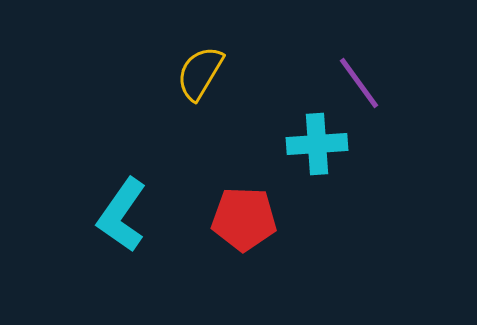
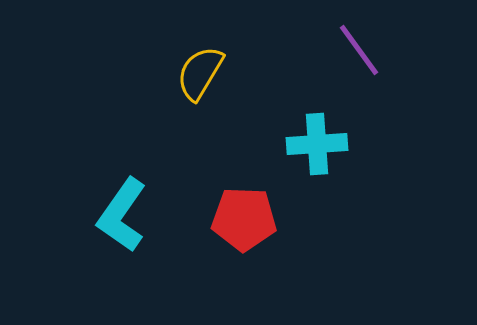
purple line: moved 33 px up
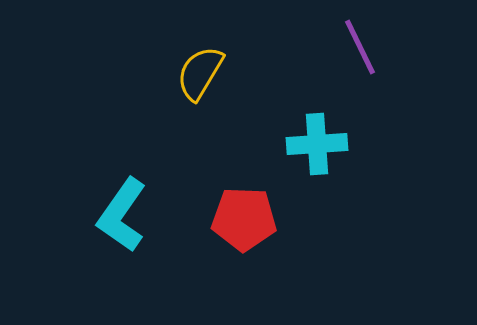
purple line: moved 1 px right, 3 px up; rotated 10 degrees clockwise
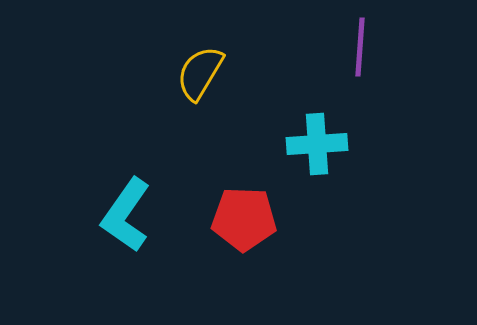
purple line: rotated 30 degrees clockwise
cyan L-shape: moved 4 px right
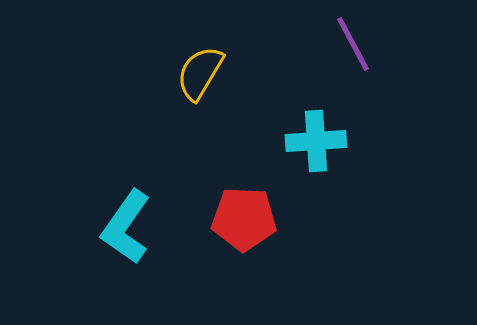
purple line: moved 7 px left, 3 px up; rotated 32 degrees counterclockwise
cyan cross: moved 1 px left, 3 px up
cyan L-shape: moved 12 px down
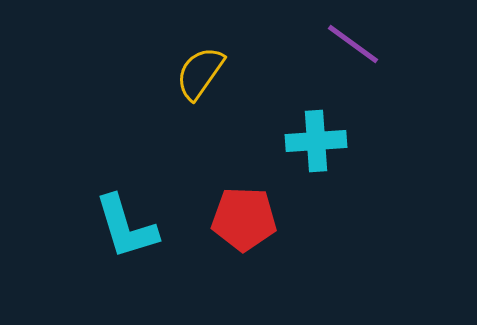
purple line: rotated 26 degrees counterclockwise
yellow semicircle: rotated 4 degrees clockwise
cyan L-shape: rotated 52 degrees counterclockwise
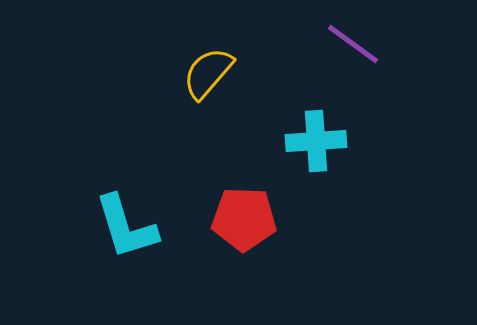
yellow semicircle: moved 8 px right; rotated 6 degrees clockwise
